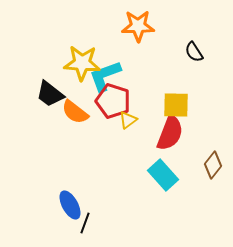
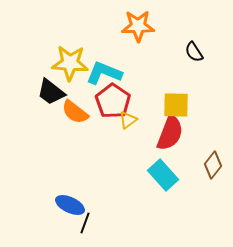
yellow star: moved 12 px left
cyan L-shape: moved 1 px left, 3 px up; rotated 42 degrees clockwise
black trapezoid: moved 1 px right, 2 px up
red pentagon: rotated 16 degrees clockwise
blue ellipse: rotated 36 degrees counterclockwise
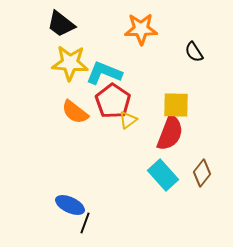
orange star: moved 3 px right, 3 px down
black trapezoid: moved 10 px right, 68 px up
brown diamond: moved 11 px left, 8 px down
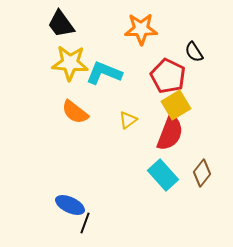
black trapezoid: rotated 16 degrees clockwise
red pentagon: moved 55 px right, 25 px up; rotated 8 degrees counterclockwise
yellow square: rotated 32 degrees counterclockwise
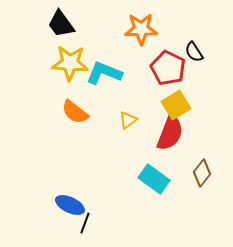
red pentagon: moved 8 px up
cyan rectangle: moved 9 px left, 4 px down; rotated 12 degrees counterclockwise
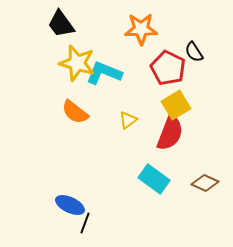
yellow star: moved 7 px right; rotated 12 degrees clockwise
brown diamond: moved 3 px right, 10 px down; rotated 76 degrees clockwise
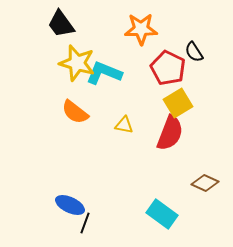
yellow square: moved 2 px right, 2 px up
yellow triangle: moved 4 px left, 5 px down; rotated 48 degrees clockwise
cyan rectangle: moved 8 px right, 35 px down
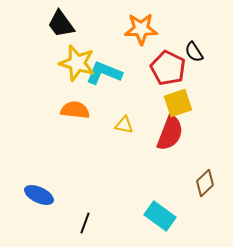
yellow square: rotated 12 degrees clockwise
orange semicircle: moved 2 px up; rotated 148 degrees clockwise
brown diamond: rotated 68 degrees counterclockwise
blue ellipse: moved 31 px left, 10 px up
cyan rectangle: moved 2 px left, 2 px down
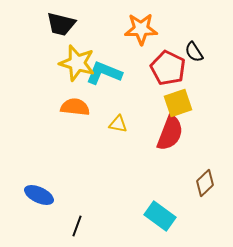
black trapezoid: rotated 40 degrees counterclockwise
orange semicircle: moved 3 px up
yellow triangle: moved 6 px left, 1 px up
black line: moved 8 px left, 3 px down
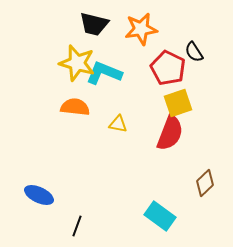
black trapezoid: moved 33 px right
orange star: rotated 8 degrees counterclockwise
